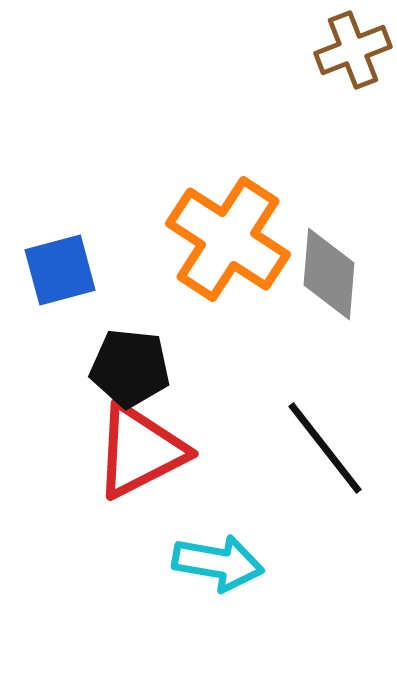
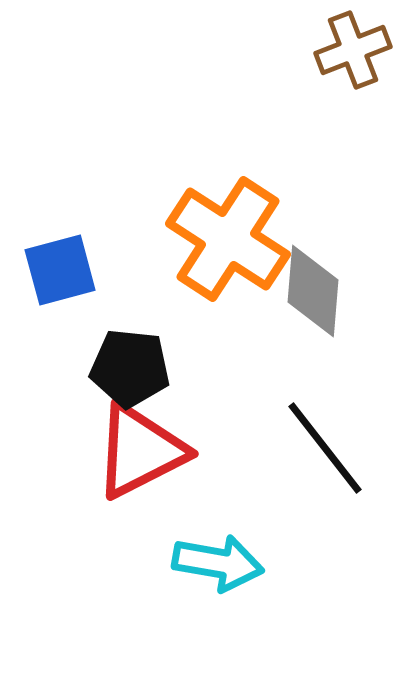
gray diamond: moved 16 px left, 17 px down
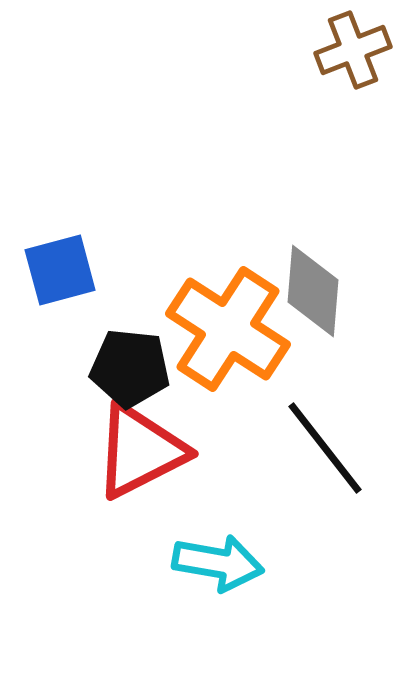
orange cross: moved 90 px down
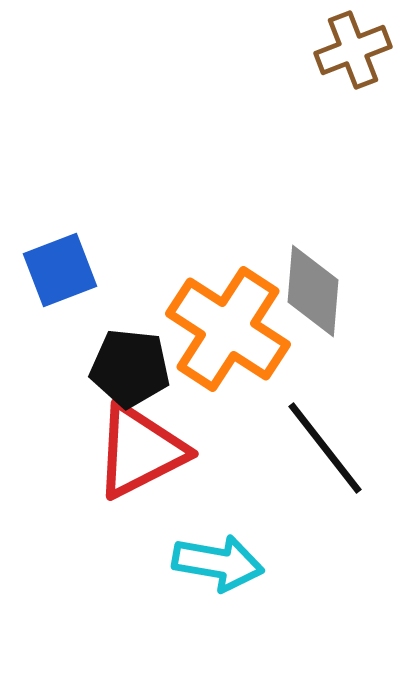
blue square: rotated 6 degrees counterclockwise
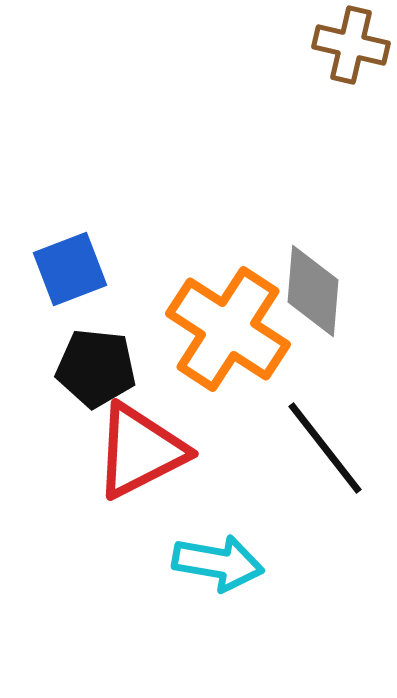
brown cross: moved 2 px left, 5 px up; rotated 34 degrees clockwise
blue square: moved 10 px right, 1 px up
black pentagon: moved 34 px left
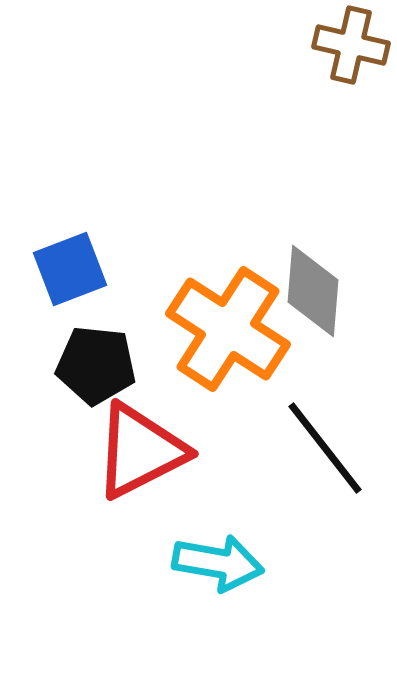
black pentagon: moved 3 px up
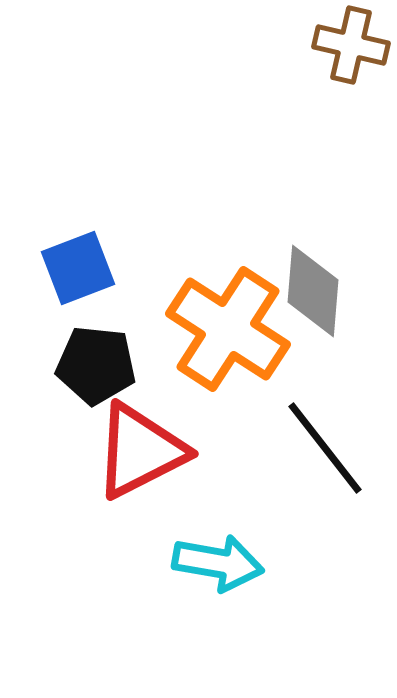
blue square: moved 8 px right, 1 px up
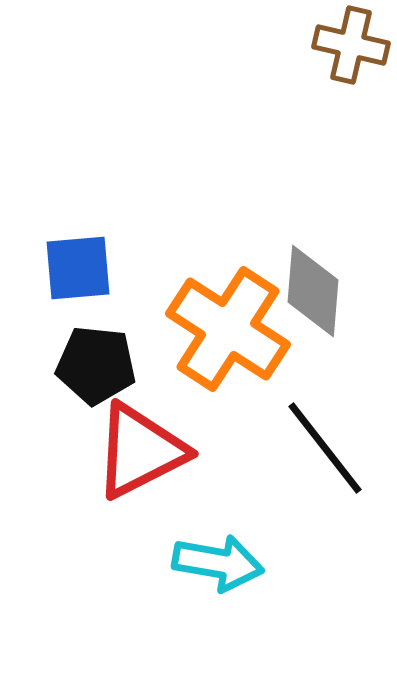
blue square: rotated 16 degrees clockwise
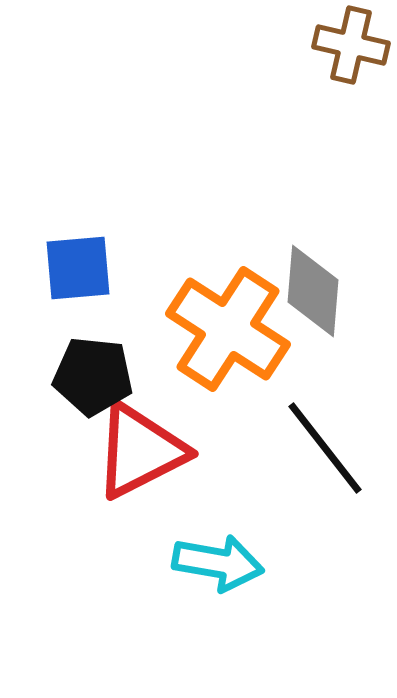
black pentagon: moved 3 px left, 11 px down
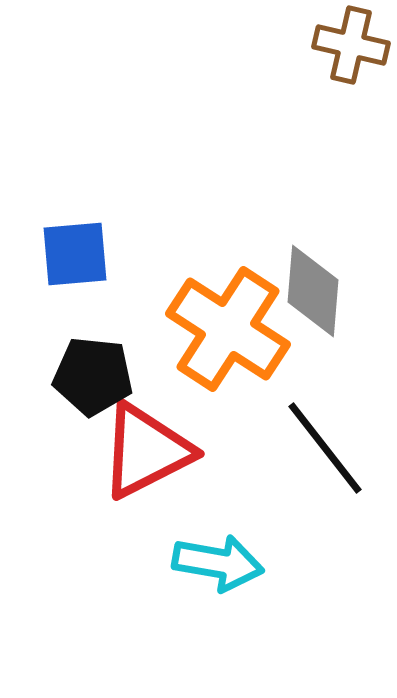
blue square: moved 3 px left, 14 px up
red triangle: moved 6 px right
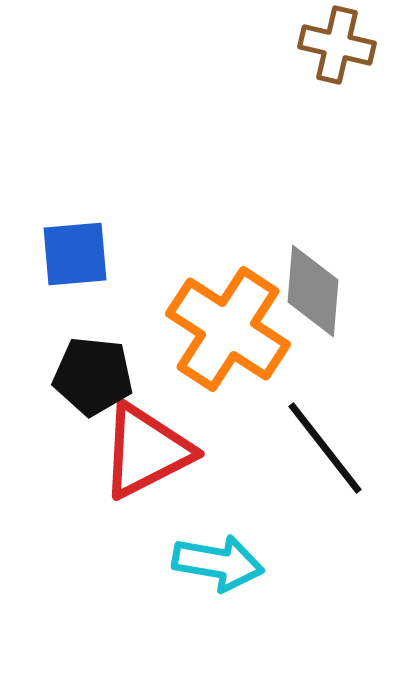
brown cross: moved 14 px left
